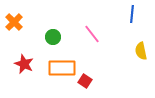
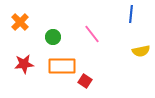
blue line: moved 1 px left
orange cross: moved 6 px right
yellow semicircle: rotated 90 degrees counterclockwise
red star: rotated 30 degrees counterclockwise
orange rectangle: moved 2 px up
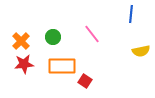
orange cross: moved 1 px right, 19 px down
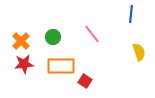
yellow semicircle: moved 2 px left, 1 px down; rotated 96 degrees counterclockwise
orange rectangle: moved 1 px left
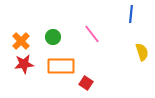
yellow semicircle: moved 3 px right
red square: moved 1 px right, 2 px down
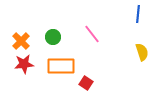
blue line: moved 7 px right
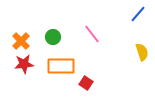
blue line: rotated 36 degrees clockwise
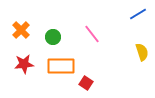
blue line: rotated 18 degrees clockwise
orange cross: moved 11 px up
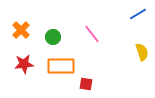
red square: moved 1 px down; rotated 24 degrees counterclockwise
